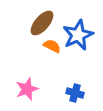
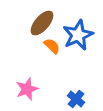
orange semicircle: rotated 18 degrees clockwise
blue cross: moved 1 px right, 6 px down; rotated 24 degrees clockwise
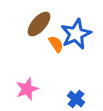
brown ellipse: moved 3 px left, 1 px down
blue star: moved 2 px left, 1 px up
orange semicircle: moved 4 px right, 2 px up; rotated 12 degrees clockwise
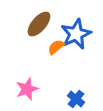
orange semicircle: moved 3 px down; rotated 96 degrees counterclockwise
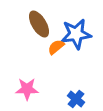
brown ellipse: rotated 72 degrees counterclockwise
blue star: rotated 16 degrees clockwise
pink star: rotated 20 degrees clockwise
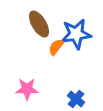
orange semicircle: rotated 12 degrees counterclockwise
